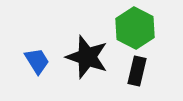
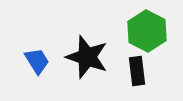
green hexagon: moved 12 px right, 3 px down
black rectangle: rotated 20 degrees counterclockwise
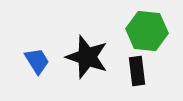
green hexagon: rotated 21 degrees counterclockwise
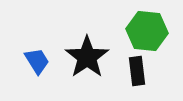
black star: rotated 18 degrees clockwise
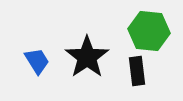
green hexagon: moved 2 px right
